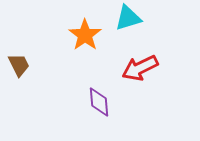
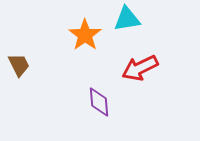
cyan triangle: moved 1 px left, 1 px down; rotated 8 degrees clockwise
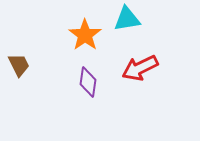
purple diamond: moved 11 px left, 20 px up; rotated 12 degrees clockwise
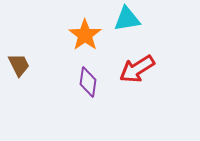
red arrow: moved 3 px left, 1 px down; rotated 6 degrees counterclockwise
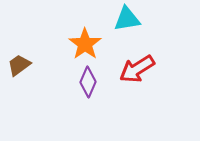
orange star: moved 9 px down
brown trapezoid: rotated 100 degrees counterclockwise
purple diamond: rotated 16 degrees clockwise
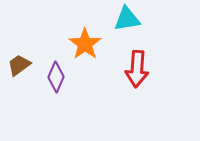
red arrow: rotated 54 degrees counterclockwise
purple diamond: moved 32 px left, 5 px up
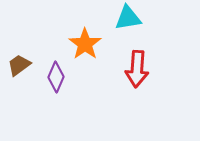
cyan triangle: moved 1 px right, 1 px up
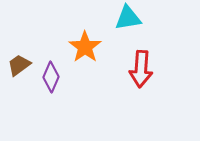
orange star: moved 3 px down
red arrow: moved 4 px right
purple diamond: moved 5 px left
